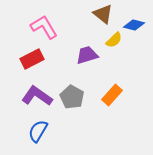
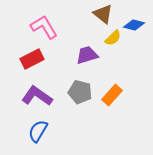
yellow semicircle: moved 1 px left, 2 px up
gray pentagon: moved 8 px right, 5 px up; rotated 15 degrees counterclockwise
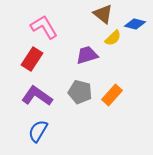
blue diamond: moved 1 px right, 1 px up
red rectangle: rotated 30 degrees counterclockwise
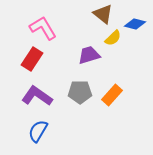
pink L-shape: moved 1 px left, 1 px down
purple trapezoid: moved 2 px right
gray pentagon: rotated 15 degrees counterclockwise
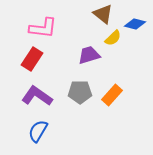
pink L-shape: rotated 128 degrees clockwise
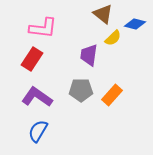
purple trapezoid: rotated 65 degrees counterclockwise
gray pentagon: moved 1 px right, 2 px up
purple L-shape: moved 1 px down
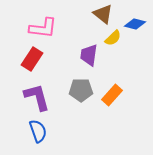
purple L-shape: rotated 40 degrees clockwise
blue semicircle: rotated 130 degrees clockwise
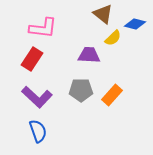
purple trapezoid: rotated 85 degrees clockwise
purple L-shape: rotated 148 degrees clockwise
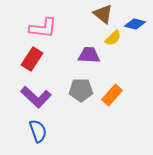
purple L-shape: moved 1 px left
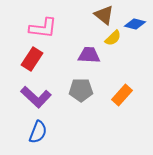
brown triangle: moved 1 px right, 1 px down
orange rectangle: moved 10 px right
blue semicircle: moved 1 px down; rotated 40 degrees clockwise
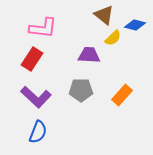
blue diamond: moved 1 px down
